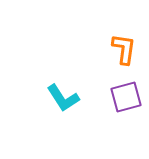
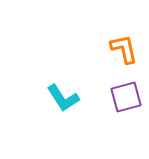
orange L-shape: rotated 20 degrees counterclockwise
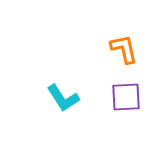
purple square: rotated 12 degrees clockwise
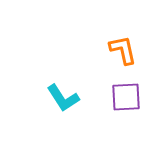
orange L-shape: moved 1 px left, 1 px down
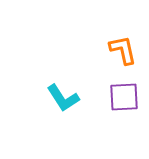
purple square: moved 2 px left
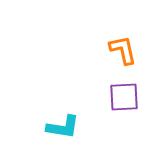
cyan L-shape: moved 29 px down; rotated 48 degrees counterclockwise
